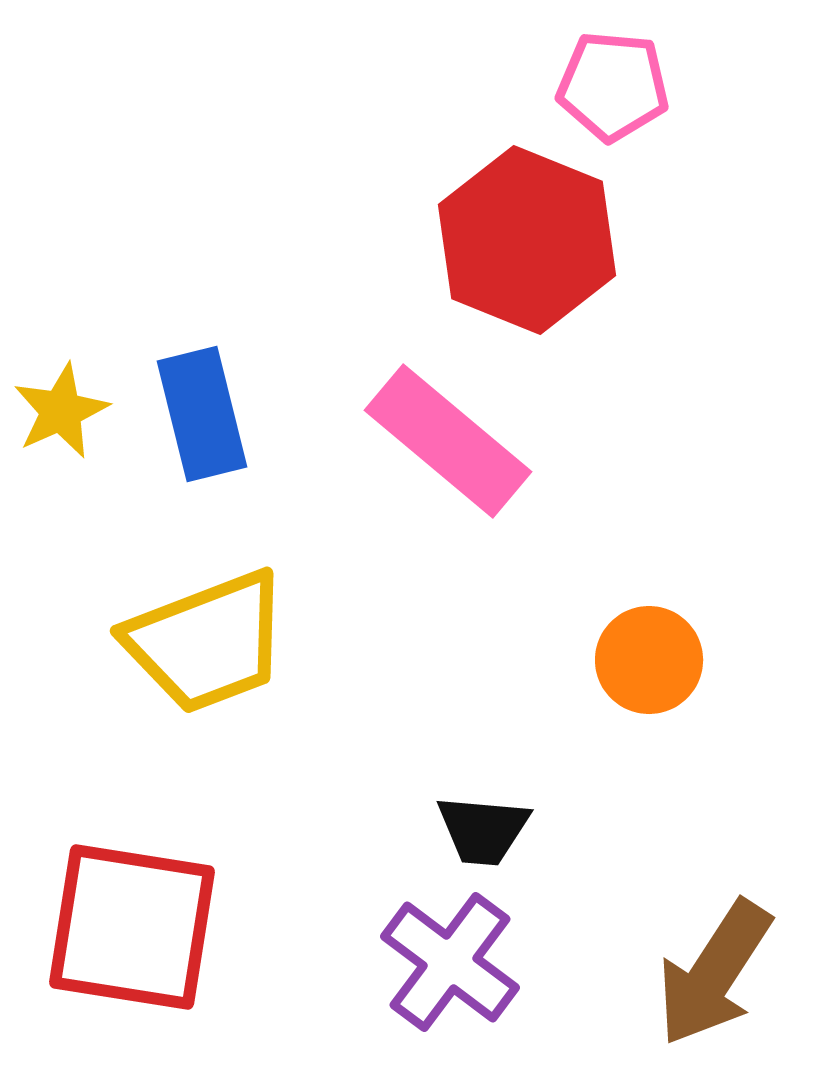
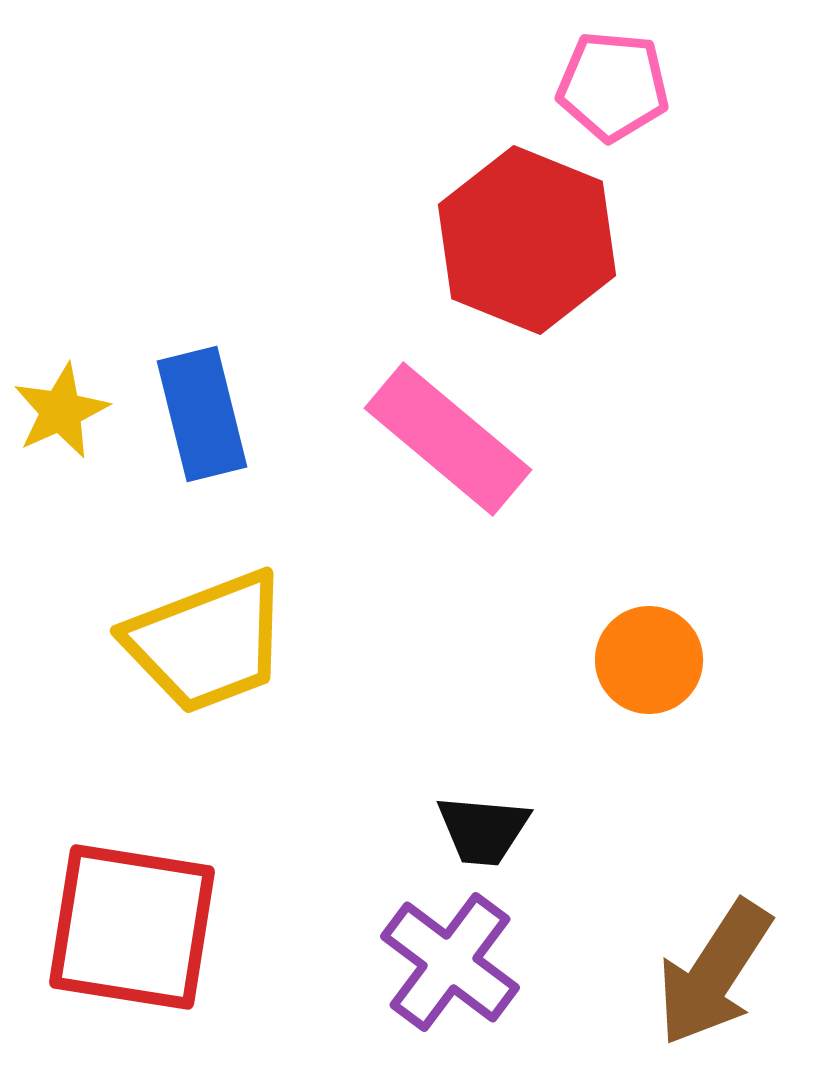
pink rectangle: moved 2 px up
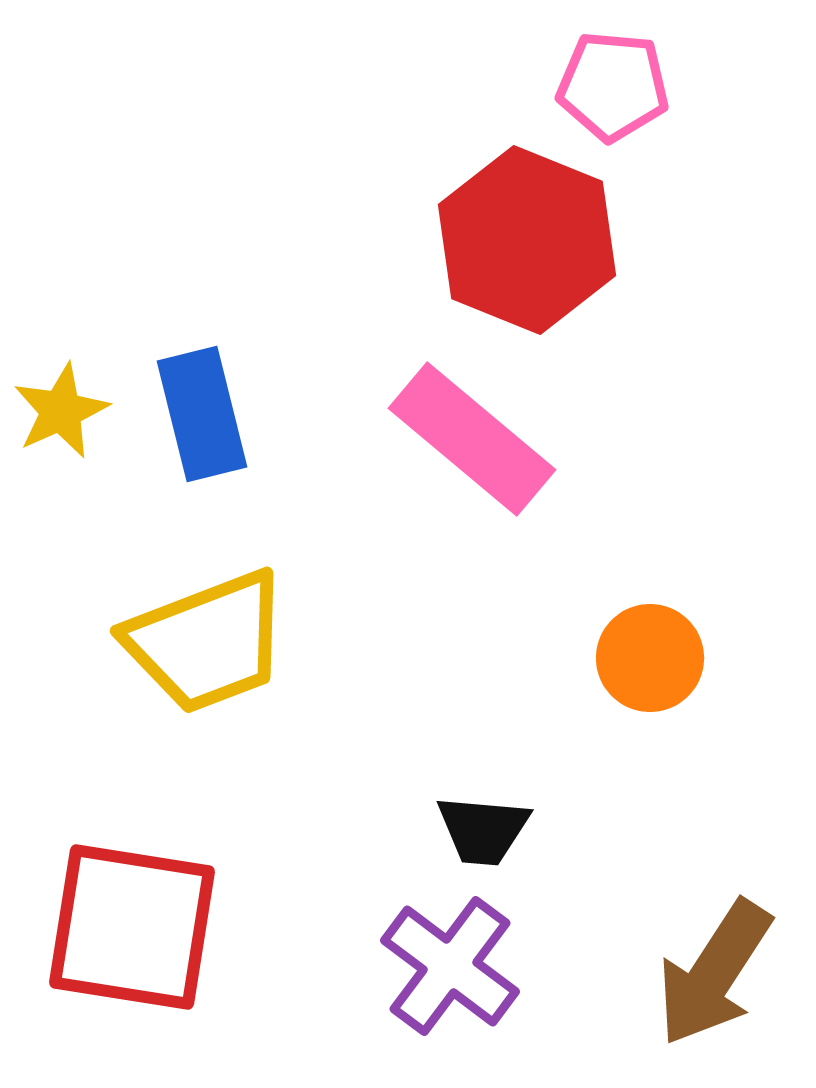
pink rectangle: moved 24 px right
orange circle: moved 1 px right, 2 px up
purple cross: moved 4 px down
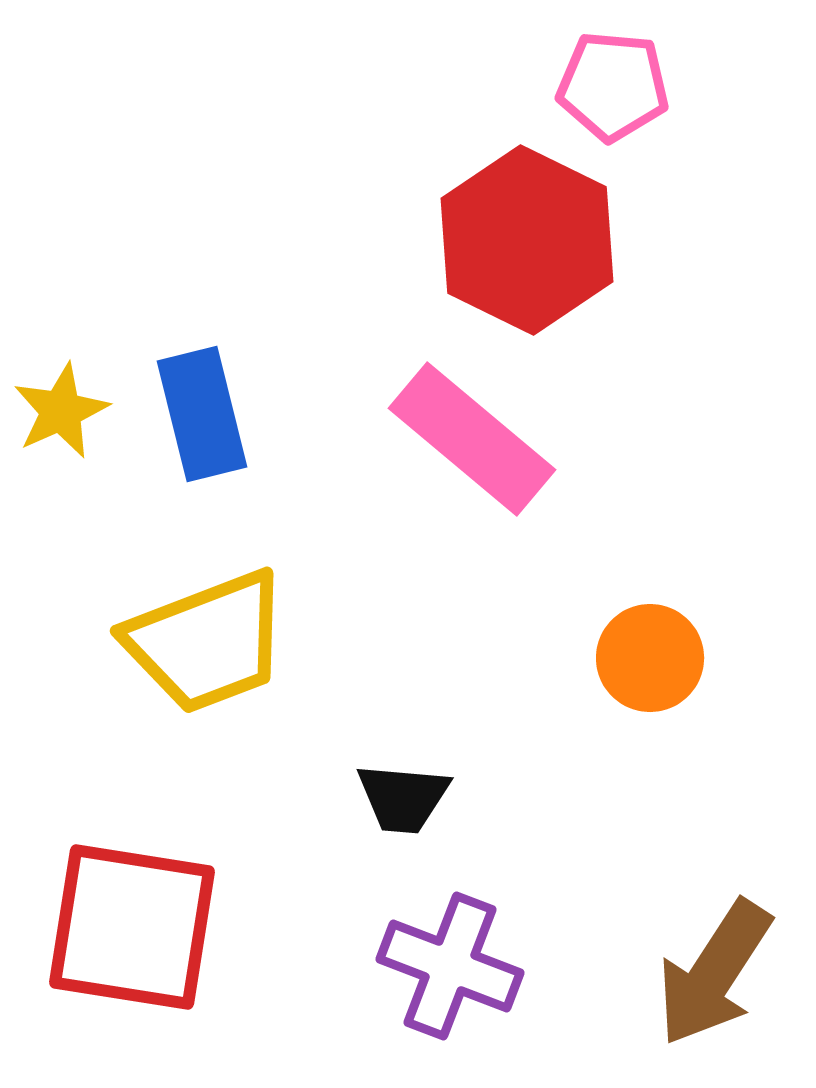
red hexagon: rotated 4 degrees clockwise
black trapezoid: moved 80 px left, 32 px up
purple cross: rotated 16 degrees counterclockwise
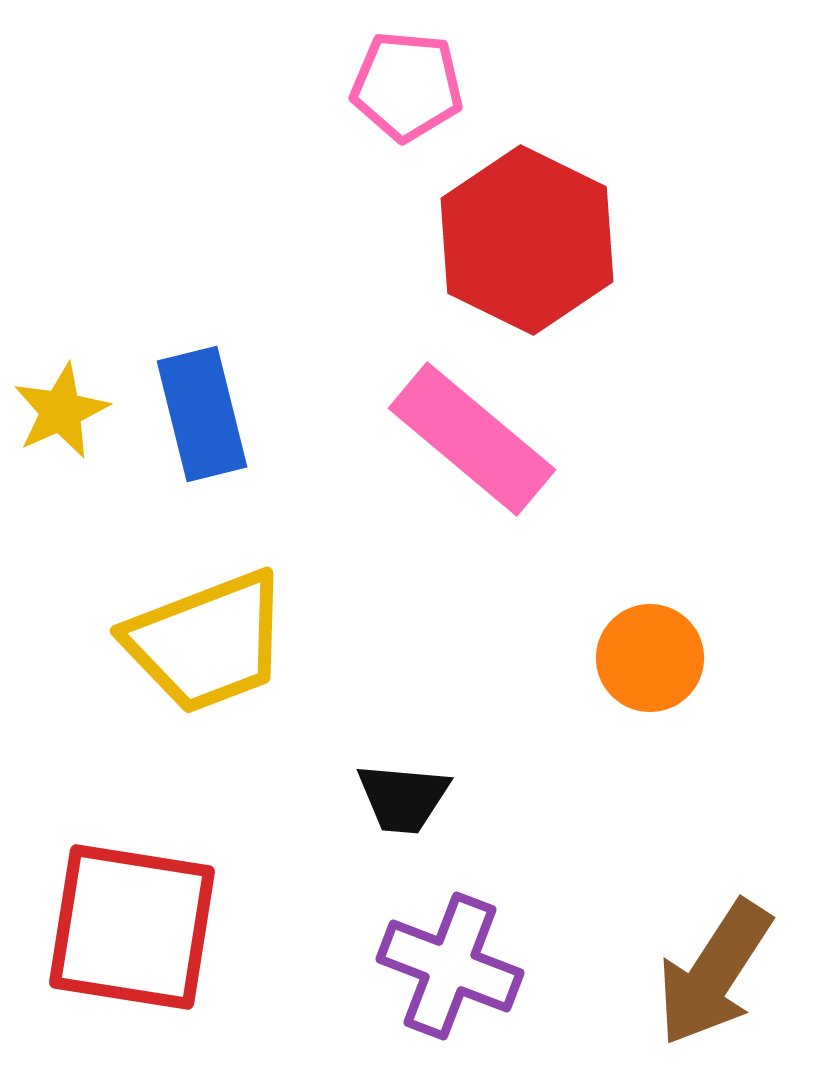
pink pentagon: moved 206 px left
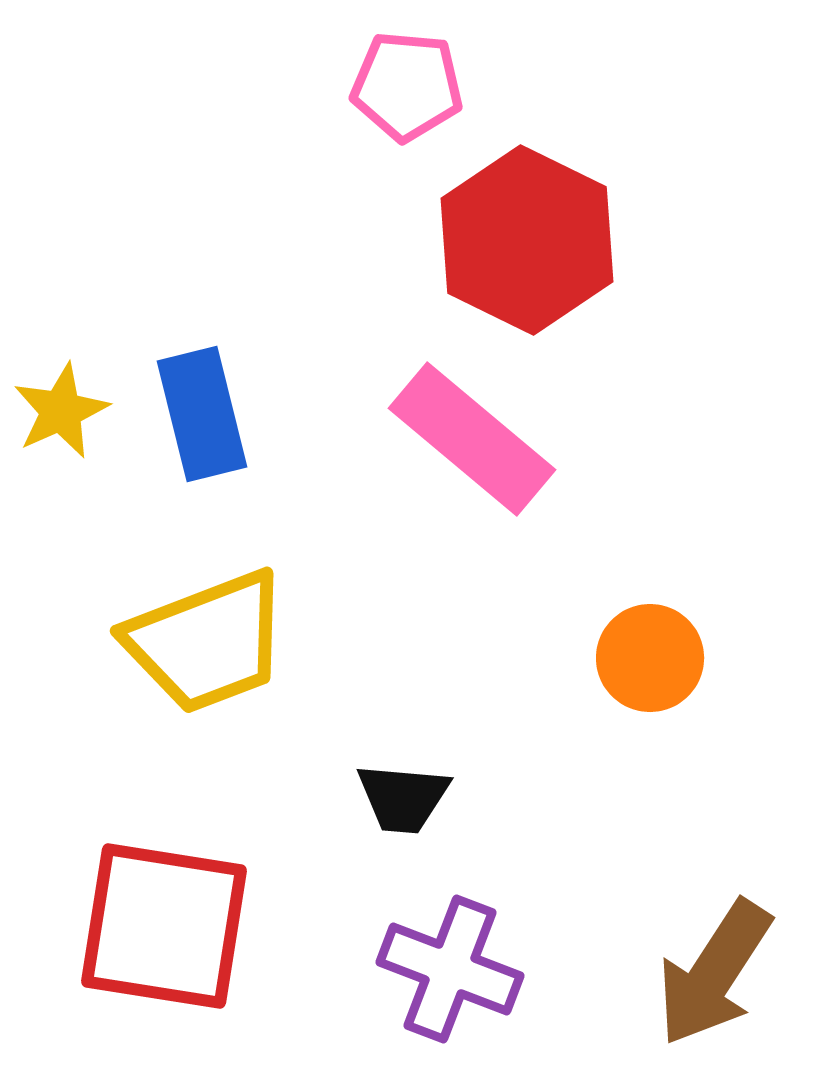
red square: moved 32 px right, 1 px up
purple cross: moved 3 px down
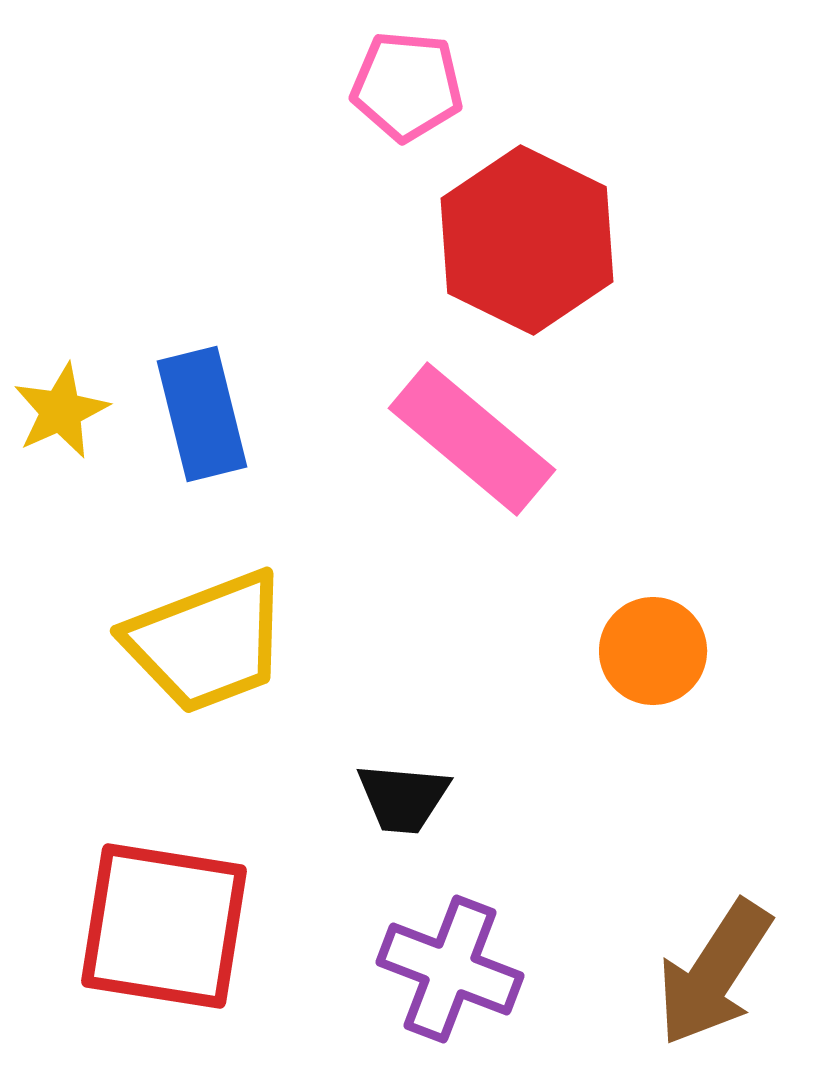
orange circle: moved 3 px right, 7 px up
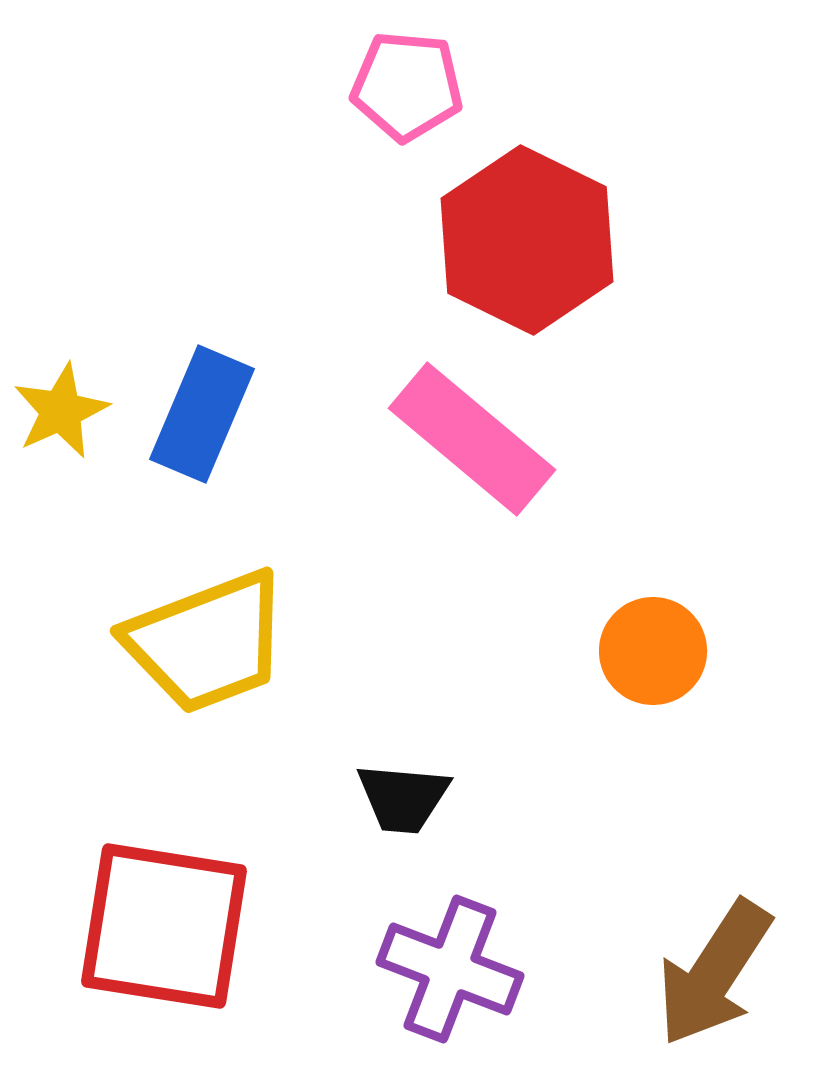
blue rectangle: rotated 37 degrees clockwise
